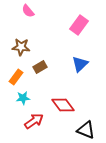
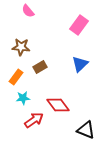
red diamond: moved 5 px left
red arrow: moved 1 px up
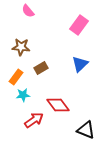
brown rectangle: moved 1 px right, 1 px down
cyan star: moved 3 px up
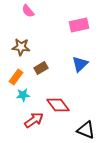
pink rectangle: rotated 42 degrees clockwise
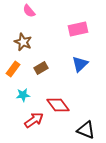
pink semicircle: moved 1 px right
pink rectangle: moved 1 px left, 4 px down
brown star: moved 2 px right, 5 px up; rotated 18 degrees clockwise
orange rectangle: moved 3 px left, 8 px up
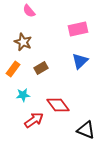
blue triangle: moved 3 px up
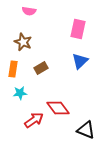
pink semicircle: rotated 40 degrees counterclockwise
pink rectangle: rotated 66 degrees counterclockwise
orange rectangle: rotated 28 degrees counterclockwise
cyan star: moved 3 px left, 2 px up
red diamond: moved 3 px down
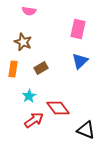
cyan star: moved 9 px right, 3 px down; rotated 24 degrees counterclockwise
